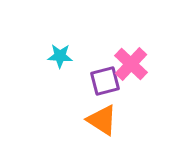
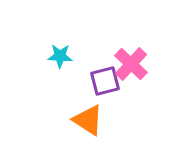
orange triangle: moved 14 px left
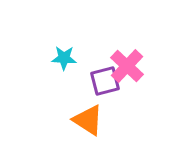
cyan star: moved 4 px right, 2 px down
pink cross: moved 4 px left, 2 px down
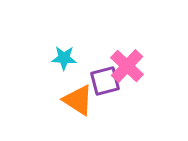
orange triangle: moved 10 px left, 20 px up
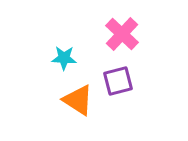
pink cross: moved 5 px left, 32 px up
purple square: moved 13 px right
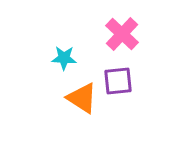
purple square: rotated 8 degrees clockwise
orange triangle: moved 4 px right, 2 px up
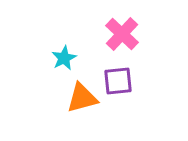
cyan star: rotated 30 degrees counterclockwise
orange triangle: rotated 48 degrees counterclockwise
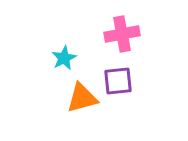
pink cross: rotated 36 degrees clockwise
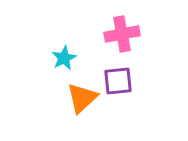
orange triangle: rotated 28 degrees counterclockwise
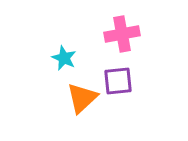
cyan star: rotated 20 degrees counterclockwise
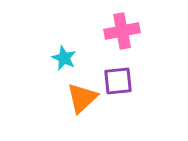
pink cross: moved 3 px up
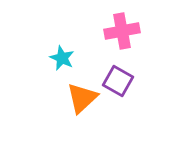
cyan star: moved 2 px left
purple square: rotated 36 degrees clockwise
